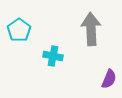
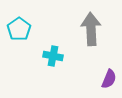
cyan pentagon: moved 1 px up
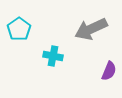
gray arrow: rotated 112 degrees counterclockwise
purple semicircle: moved 8 px up
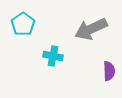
cyan pentagon: moved 4 px right, 5 px up
purple semicircle: rotated 24 degrees counterclockwise
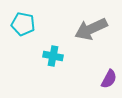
cyan pentagon: rotated 25 degrees counterclockwise
purple semicircle: moved 8 px down; rotated 30 degrees clockwise
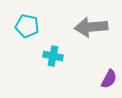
cyan pentagon: moved 4 px right, 2 px down
gray arrow: moved 2 px up; rotated 20 degrees clockwise
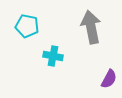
gray arrow: rotated 84 degrees clockwise
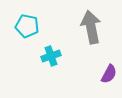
cyan cross: moved 2 px left; rotated 30 degrees counterclockwise
purple semicircle: moved 5 px up
